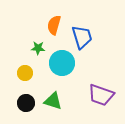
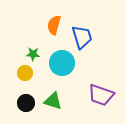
green star: moved 5 px left, 6 px down
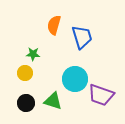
cyan circle: moved 13 px right, 16 px down
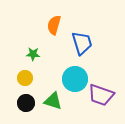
blue trapezoid: moved 6 px down
yellow circle: moved 5 px down
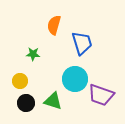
yellow circle: moved 5 px left, 3 px down
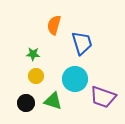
yellow circle: moved 16 px right, 5 px up
purple trapezoid: moved 2 px right, 2 px down
